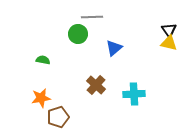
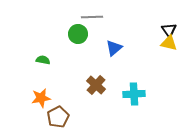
brown pentagon: rotated 10 degrees counterclockwise
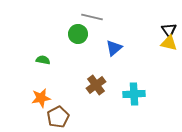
gray line: rotated 15 degrees clockwise
brown cross: rotated 12 degrees clockwise
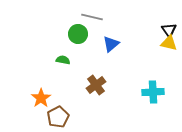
blue triangle: moved 3 px left, 4 px up
green semicircle: moved 20 px right
cyan cross: moved 19 px right, 2 px up
orange star: rotated 24 degrees counterclockwise
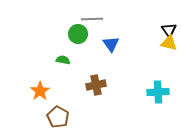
gray line: moved 2 px down; rotated 15 degrees counterclockwise
blue triangle: rotated 24 degrees counterclockwise
brown cross: rotated 24 degrees clockwise
cyan cross: moved 5 px right
orange star: moved 1 px left, 7 px up
brown pentagon: rotated 15 degrees counterclockwise
